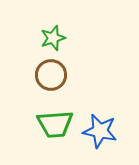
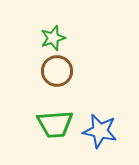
brown circle: moved 6 px right, 4 px up
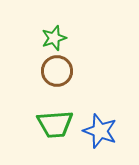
green star: moved 1 px right
blue star: rotated 8 degrees clockwise
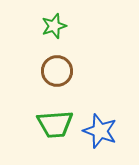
green star: moved 12 px up
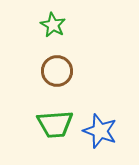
green star: moved 1 px left, 1 px up; rotated 25 degrees counterclockwise
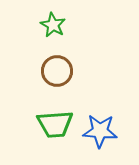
blue star: rotated 16 degrees counterclockwise
